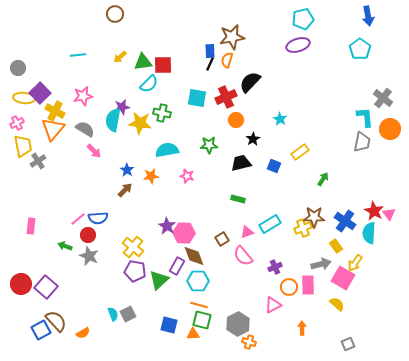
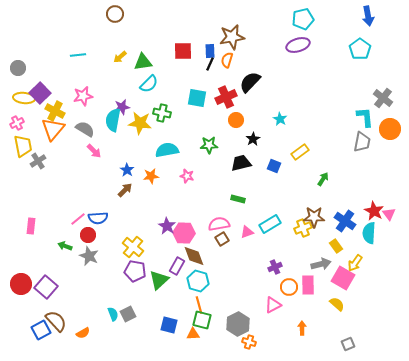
red square at (163, 65): moved 20 px right, 14 px up
pink semicircle at (243, 256): moved 24 px left, 32 px up; rotated 120 degrees clockwise
cyan hexagon at (198, 281): rotated 15 degrees clockwise
orange line at (199, 305): rotated 60 degrees clockwise
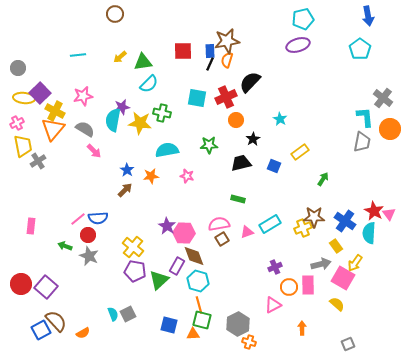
brown star at (232, 37): moved 5 px left, 4 px down
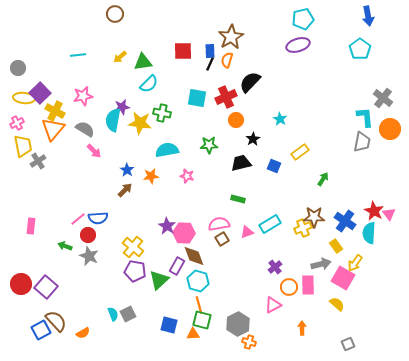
brown star at (227, 41): moved 4 px right, 4 px up; rotated 20 degrees counterclockwise
purple cross at (275, 267): rotated 16 degrees counterclockwise
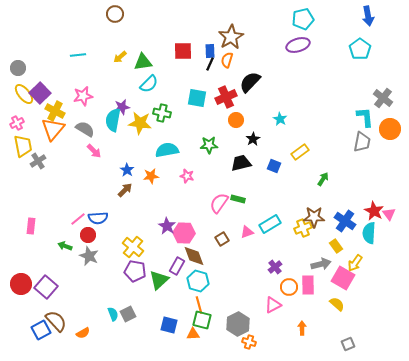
yellow ellipse at (24, 98): moved 4 px up; rotated 45 degrees clockwise
pink semicircle at (219, 224): moved 21 px up; rotated 45 degrees counterclockwise
